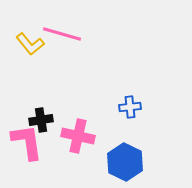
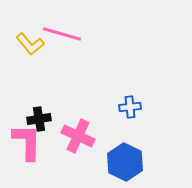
black cross: moved 2 px left, 1 px up
pink cross: rotated 12 degrees clockwise
pink L-shape: rotated 9 degrees clockwise
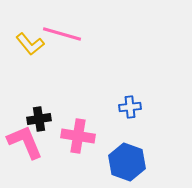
pink cross: rotated 16 degrees counterclockwise
pink L-shape: moved 2 px left; rotated 24 degrees counterclockwise
blue hexagon: moved 2 px right; rotated 6 degrees counterclockwise
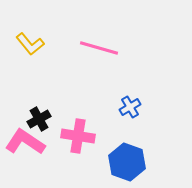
pink line: moved 37 px right, 14 px down
blue cross: rotated 25 degrees counterclockwise
black cross: rotated 20 degrees counterclockwise
pink L-shape: rotated 33 degrees counterclockwise
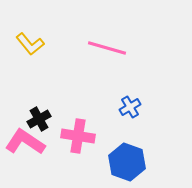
pink line: moved 8 px right
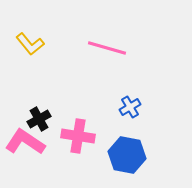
blue hexagon: moved 7 px up; rotated 9 degrees counterclockwise
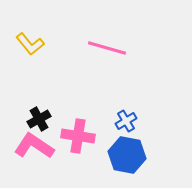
blue cross: moved 4 px left, 14 px down
pink L-shape: moved 9 px right, 4 px down
